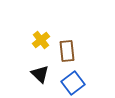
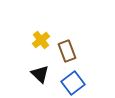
brown rectangle: rotated 15 degrees counterclockwise
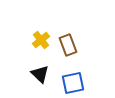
brown rectangle: moved 1 px right, 6 px up
blue square: rotated 25 degrees clockwise
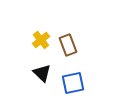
black triangle: moved 2 px right, 1 px up
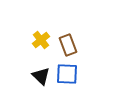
black triangle: moved 1 px left, 3 px down
blue square: moved 6 px left, 9 px up; rotated 15 degrees clockwise
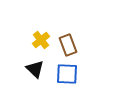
black triangle: moved 6 px left, 7 px up
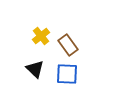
yellow cross: moved 4 px up
brown rectangle: rotated 15 degrees counterclockwise
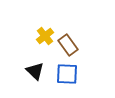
yellow cross: moved 4 px right
black triangle: moved 2 px down
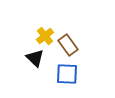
black triangle: moved 13 px up
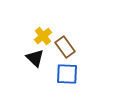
yellow cross: moved 2 px left
brown rectangle: moved 3 px left, 2 px down
